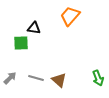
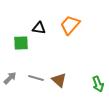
orange trapezoid: moved 9 px down
black triangle: moved 5 px right
green arrow: moved 6 px down
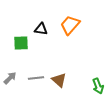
black triangle: moved 2 px right, 1 px down
gray line: rotated 21 degrees counterclockwise
green arrow: moved 2 px down
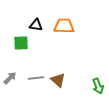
orange trapezoid: moved 6 px left, 1 px down; rotated 50 degrees clockwise
black triangle: moved 5 px left, 4 px up
brown triangle: moved 1 px left
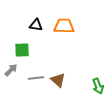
green square: moved 1 px right, 7 px down
gray arrow: moved 1 px right, 8 px up
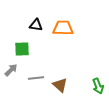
orange trapezoid: moved 1 px left, 2 px down
green square: moved 1 px up
brown triangle: moved 2 px right, 5 px down
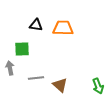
gray arrow: moved 1 px left, 2 px up; rotated 56 degrees counterclockwise
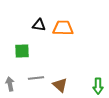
black triangle: moved 3 px right
green square: moved 2 px down
gray arrow: moved 16 px down
green arrow: rotated 21 degrees clockwise
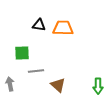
green square: moved 2 px down
gray line: moved 7 px up
brown triangle: moved 2 px left
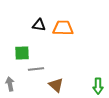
gray line: moved 2 px up
brown triangle: moved 2 px left
